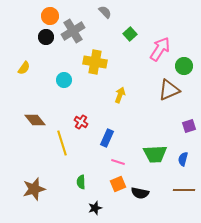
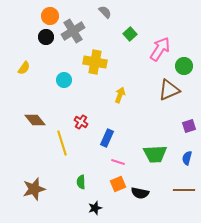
blue semicircle: moved 4 px right, 1 px up
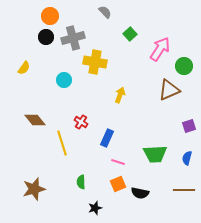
gray cross: moved 7 px down; rotated 15 degrees clockwise
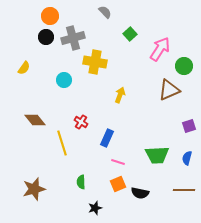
green trapezoid: moved 2 px right, 1 px down
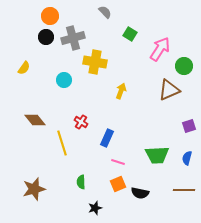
green square: rotated 16 degrees counterclockwise
yellow arrow: moved 1 px right, 4 px up
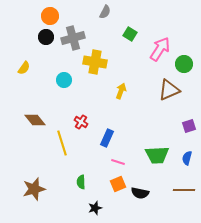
gray semicircle: rotated 72 degrees clockwise
green circle: moved 2 px up
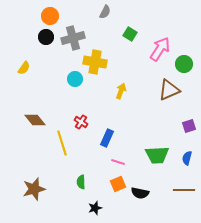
cyan circle: moved 11 px right, 1 px up
